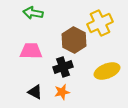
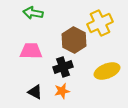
orange star: moved 1 px up
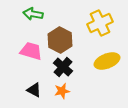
green arrow: moved 1 px down
brown hexagon: moved 14 px left
pink trapezoid: rotated 15 degrees clockwise
black cross: rotated 30 degrees counterclockwise
yellow ellipse: moved 10 px up
black triangle: moved 1 px left, 2 px up
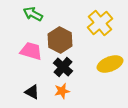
green arrow: rotated 18 degrees clockwise
yellow cross: rotated 15 degrees counterclockwise
yellow ellipse: moved 3 px right, 3 px down
black triangle: moved 2 px left, 2 px down
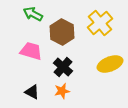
brown hexagon: moved 2 px right, 8 px up
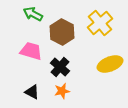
black cross: moved 3 px left
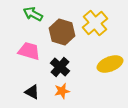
yellow cross: moved 5 px left
brown hexagon: rotated 10 degrees counterclockwise
pink trapezoid: moved 2 px left
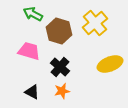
brown hexagon: moved 3 px left, 1 px up
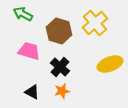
green arrow: moved 10 px left
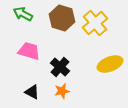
brown hexagon: moved 3 px right, 13 px up
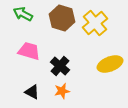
black cross: moved 1 px up
